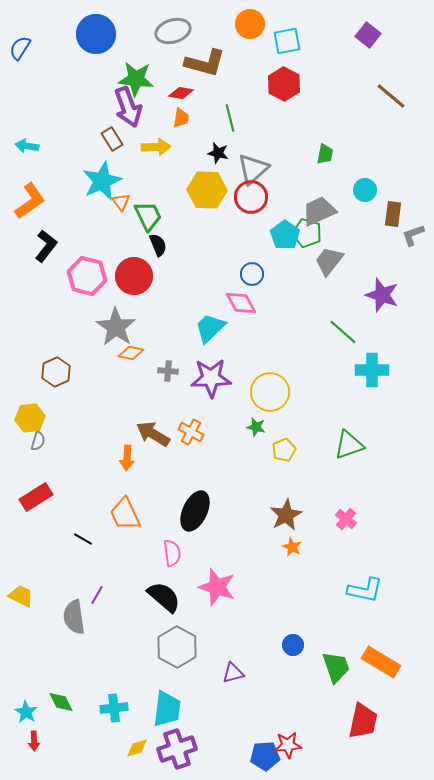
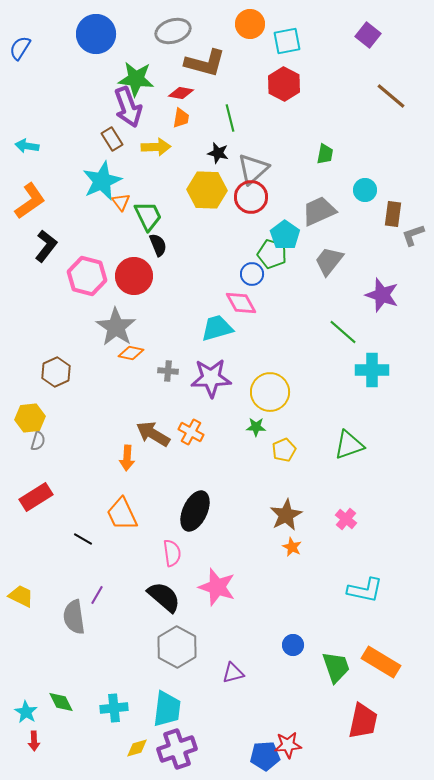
green pentagon at (307, 233): moved 35 px left, 21 px down
cyan trapezoid at (210, 328): moved 7 px right; rotated 28 degrees clockwise
green star at (256, 427): rotated 12 degrees counterclockwise
orange trapezoid at (125, 514): moved 3 px left
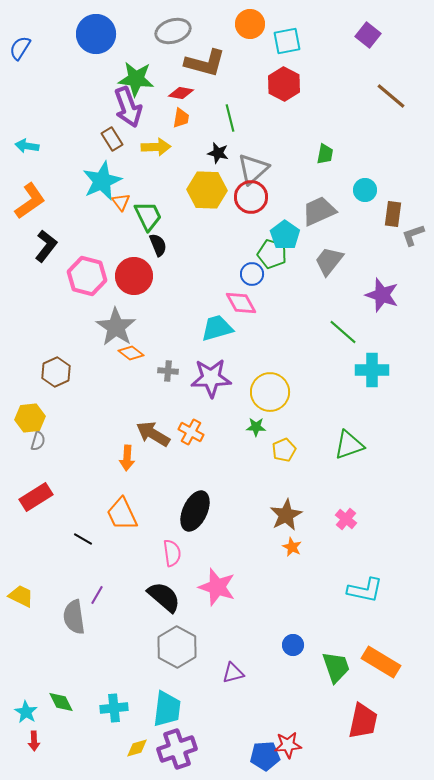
orange diamond at (131, 353): rotated 25 degrees clockwise
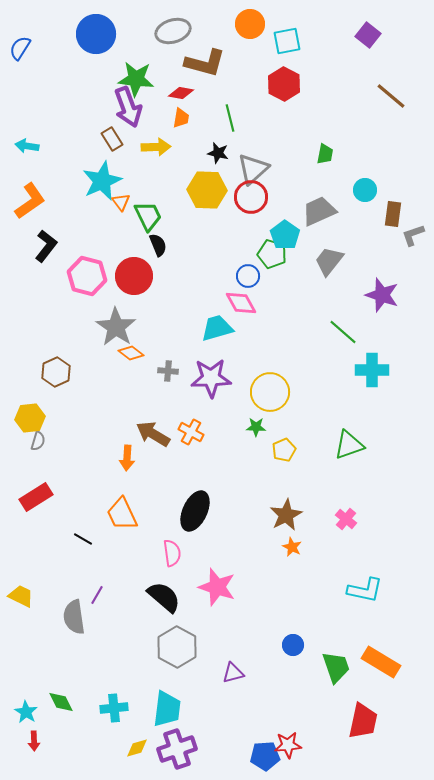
blue circle at (252, 274): moved 4 px left, 2 px down
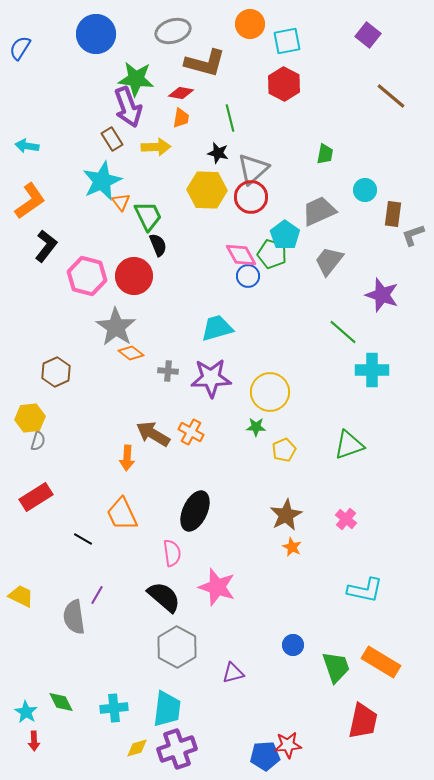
pink diamond at (241, 303): moved 48 px up
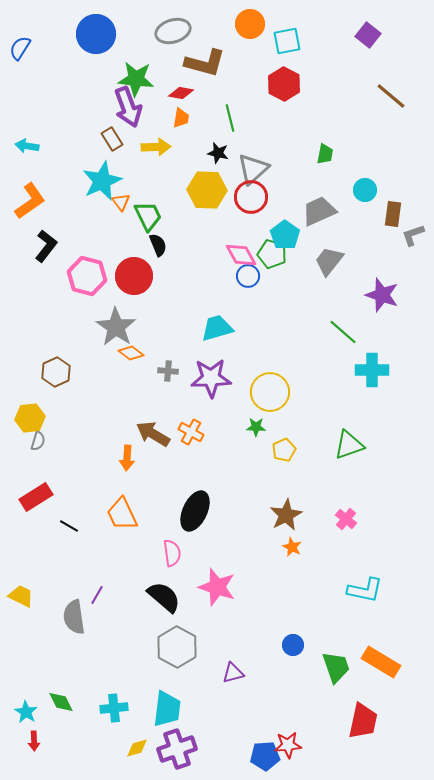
black line at (83, 539): moved 14 px left, 13 px up
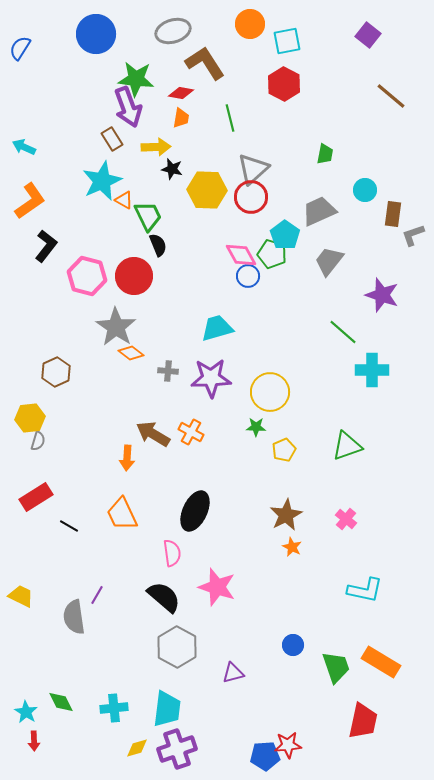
brown L-shape at (205, 63): rotated 138 degrees counterclockwise
cyan arrow at (27, 146): moved 3 px left, 1 px down; rotated 15 degrees clockwise
black star at (218, 153): moved 46 px left, 16 px down
orange triangle at (121, 202): moved 3 px right, 2 px up; rotated 24 degrees counterclockwise
green triangle at (349, 445): moved 2 px left, 1 px down
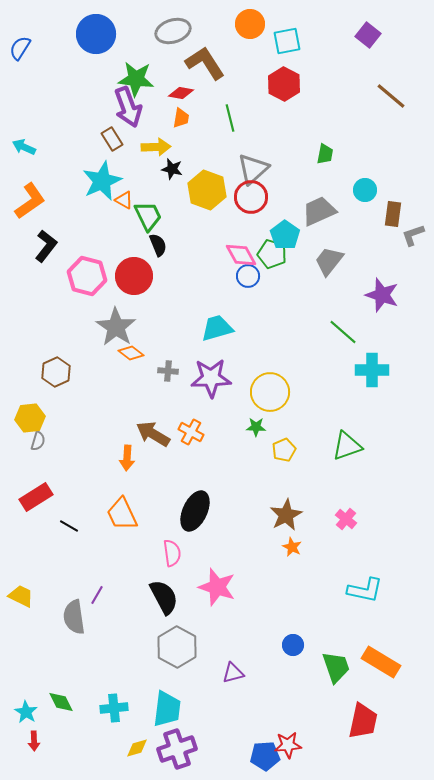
yellow hexagon at (207, 190): rotated 18 degrees clockwise
black semicircle at (164, 597): rotated 21 degrees clockwise
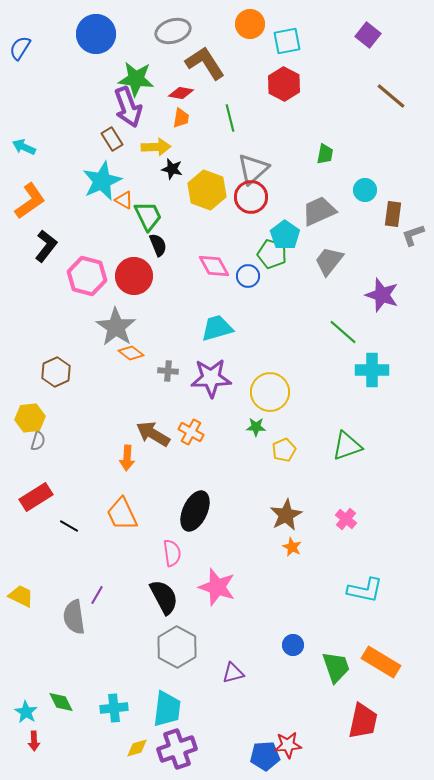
pink diamond at (241, 255): moved 27 px left, 11 px down
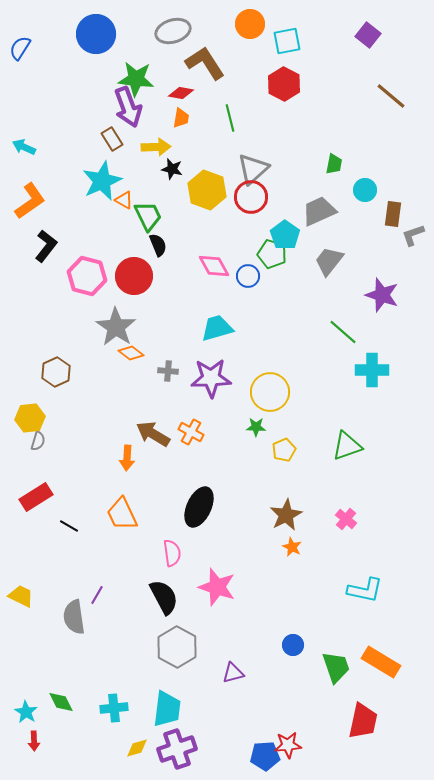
green trapezoid at (325, 154): moved 9 px right, 10 px down
black ellipse at (195, 511): moved 4 px right, 4 px up
